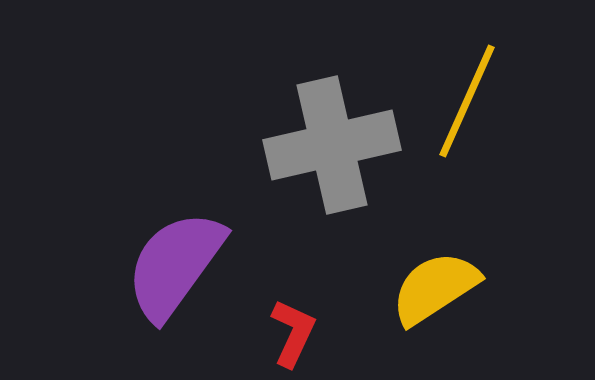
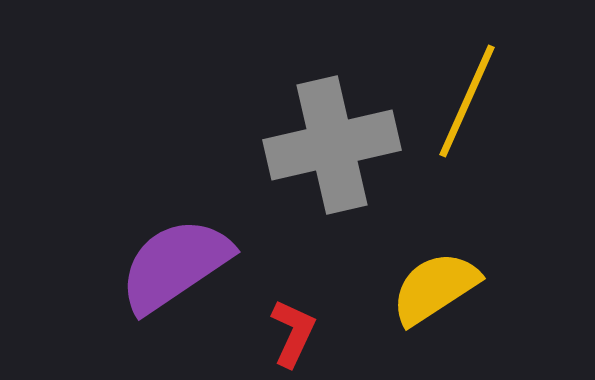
purple semicircle: rotated 20 degrees clockwise
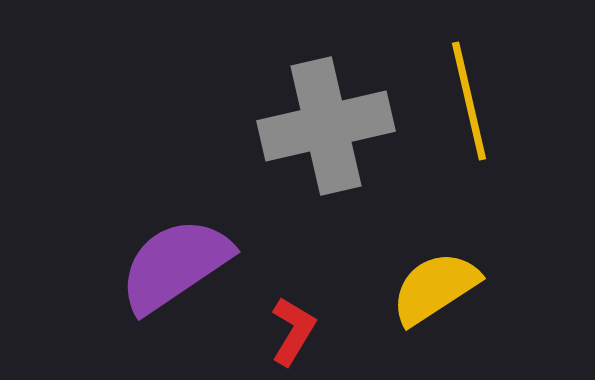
yellow line: moved 2 px right; rotated 37 degrees counterclockwise
gray cross: moved 6 px left, 19 px up
red L-shape: moved 2 px up; rotated 6 degrees clockwise
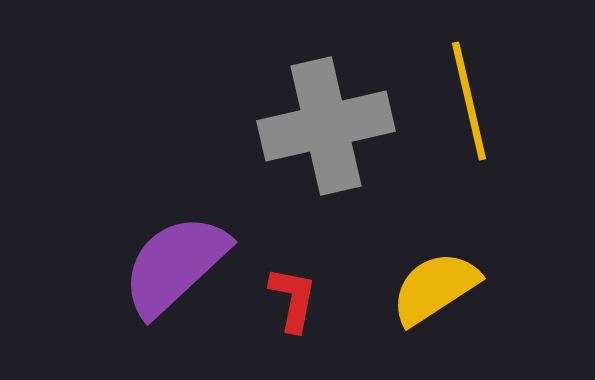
purple semicircle: rotated 9 degrees counterclockwise
red L-shape: moved 32 px up; rotated 20 degrees counterclockwise
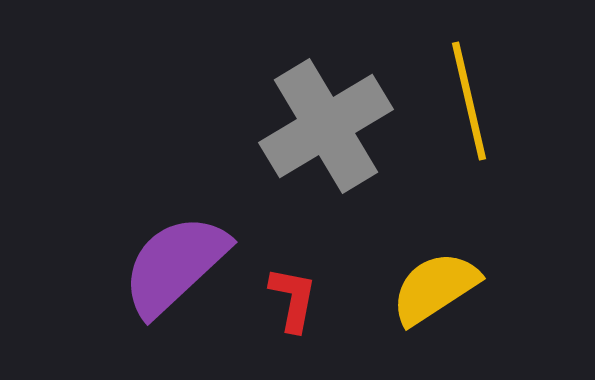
gray cross: rotated 18 degrees counterclockwise
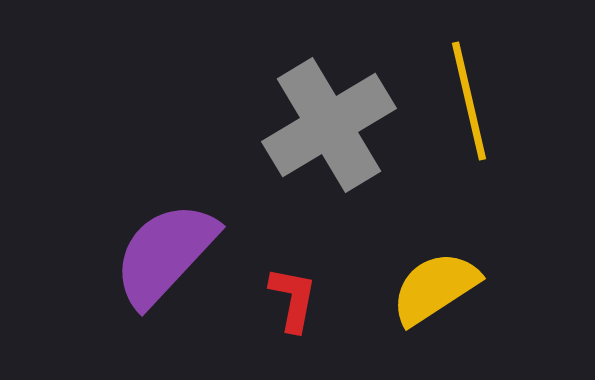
gray cross: moved 3 px right, 1 px up
purple semicircle: moved 10 px left, 11 px up; rotated 4 degrees counterclockwise
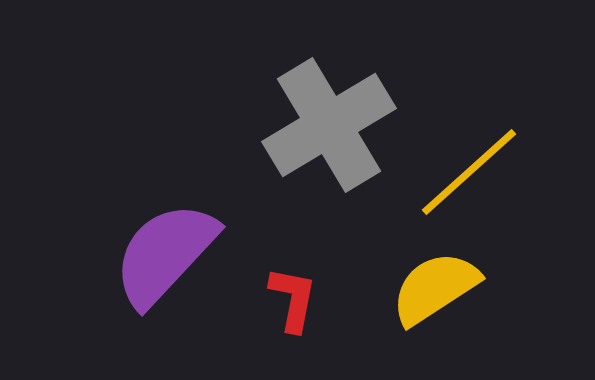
yellow line: moved 71 px down; rotated 61 degrees clockwise
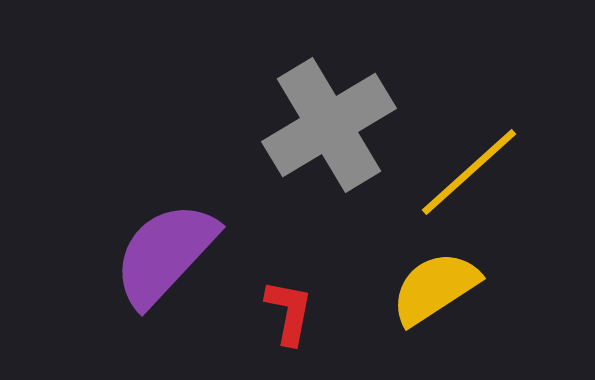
red L-shape: moved 4 px left, 13 px down
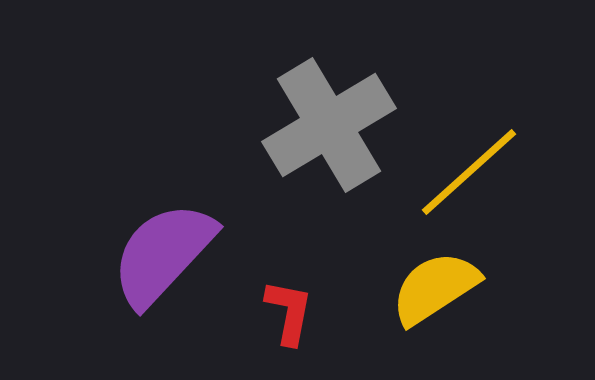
purple semicircle: moved 2 px left
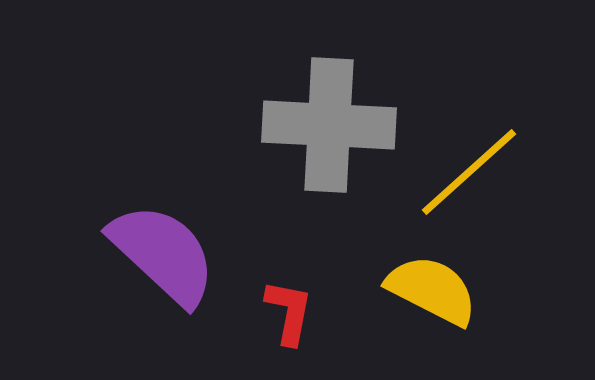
gray cross: rotated 34 degrees clockwise
purple semicircle: rotated 90 degrees clockwise
yellow semicircle: moved 3 px left, 2 px down; rotated 60 degrees clockwise
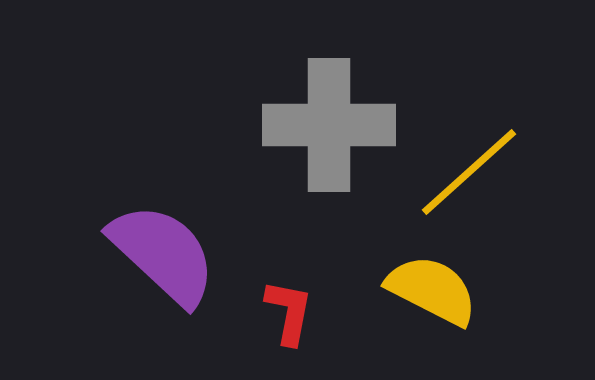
gray cross: rotated 3 degrees counterclockwise
